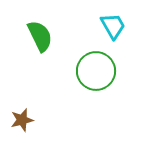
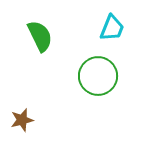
cyan trapezoid: moved 1 px left, 2 px down; rotated 52 degrees clockwise
green circle: moved 2 px right, 5 px down
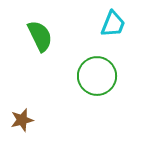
cyan trapezoid: moved 1 px right, 4 px up
green circle: moved 1 px left
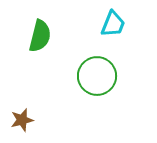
green semicircle: rotated 40 degrees clockwise
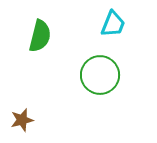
green circle: moved 3 px right, 1 px up
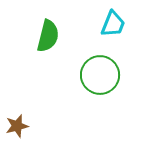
green semicircle: moved 8 px right
brown star: moved 5 px left, 6 px down
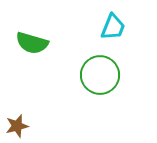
cyan trapezoid: moved 3 px down
green semicircle: moved 16 px left, 7 px down; rotated 92 degrees clockwise
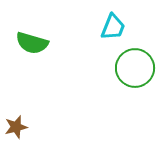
green circle: moved 35 px right, 7 px up
brown star: moved 1 px left, 1 px down
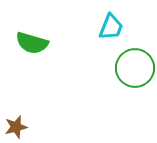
cyan trapezoid: moved 2 px left
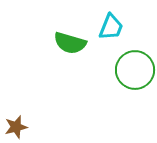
green semicircle: moved 38 px right
green circle: moved 2 px down
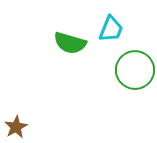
cyan trapezoid: moved 2 px down
brown star: rotated 15 degrees counterclockwise
